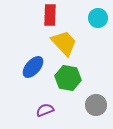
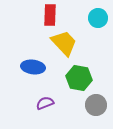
blue ellipse: rotated 55 degrees clockwise
green hexagon: moved 11 px right
purple semicircle: moved 7 px up
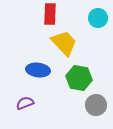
red rectangle: moved 1 px up
blue ellipse: moved 5 px right, 3 px down
purple semicircle: moved 20 px left
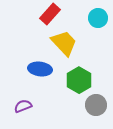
red rectangle: rotated 40 degrees clockwise
blue ellipse: moved 2 px right, 1 px up
green hexagon: moved 2 px down; rotated 20 degrees clockwise
purple semicircle: moved 2 px left, 3 px down
